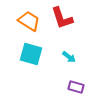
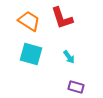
cyan arrow: rotated 16 degrees clockwise
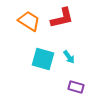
red L-shape: rotated 85 degrees counterclockwise
cyan square: moved 12 px right, 5 px down
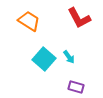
red L-shape: moved 17 px right; rotated 75 degrees clockwise
cyan square: moved 1 px right; rotated 25 degrees clockwise
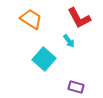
orange trapezoid: moved 2 px right, 2 px up
cyan arrow: moved 16 px up
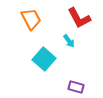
orange trapezoid: rotated 30 degrees clockwise
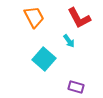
orange trapezoid: moved 3 px right, 2 px up
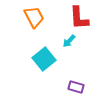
red L-shape: rotated 25 degrees clockwise
cyan arrow: rotated 80 degrees clockwise
cyan square: rotated 10 degrees clockwise
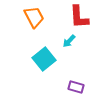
red L-shape: moved 1 px up
